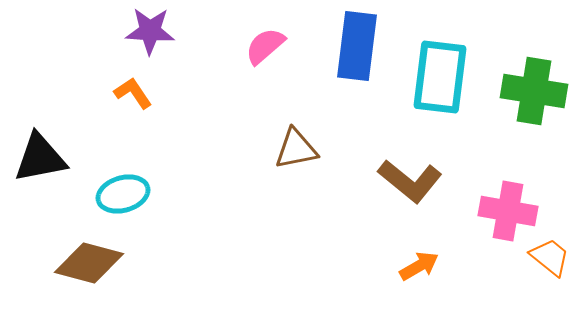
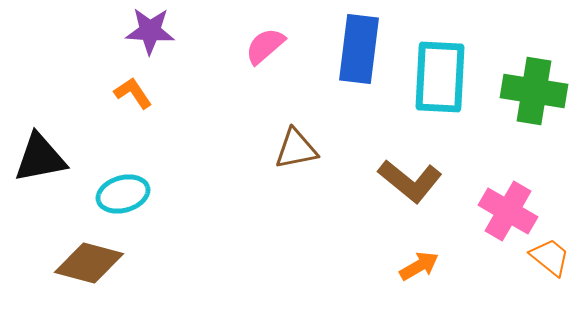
blue rectangle: moved 2 px right, 3 px down
cyan rectangle: rotated 4 degrees counterclockwise
pink cross: rotated 20 degrees clockwise
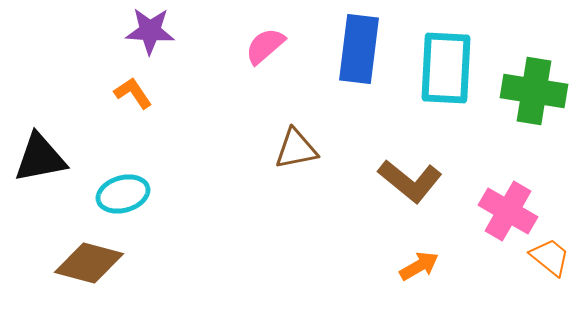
cyan rectangle: moved 6 px right, 9 px up
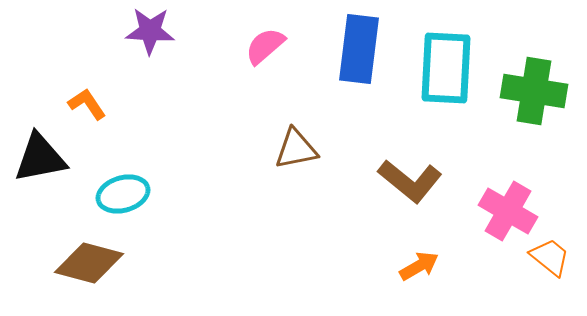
orange L-shape: moved 46 px left, 11 px down
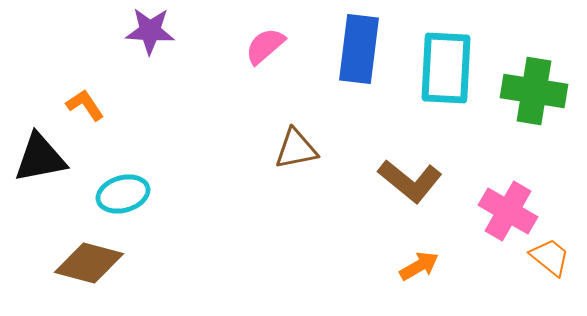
orange L-shape: moved 2 px left, 1 px down
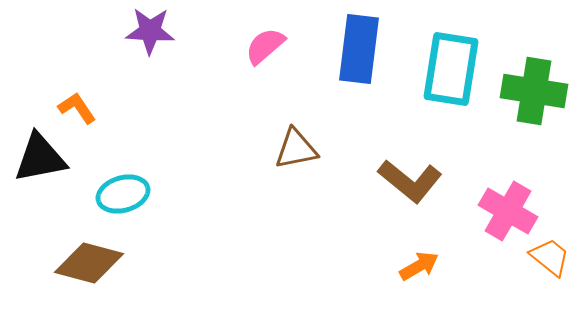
cyan rectangle: moved 5 px right, 1 px down; rotated 6 degrees clockwise
orange L-shape: moved 8 px left, 3 px down
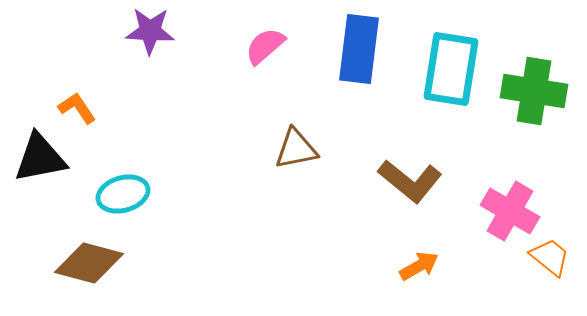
pink cross: moved 2 px right
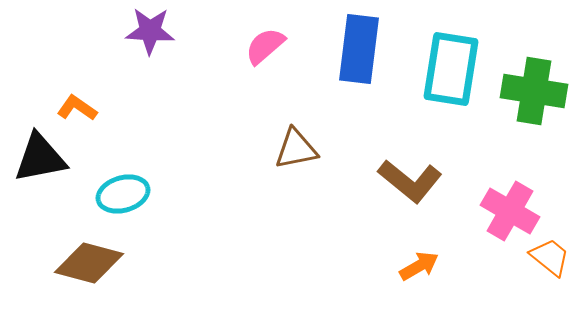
orange L-shape: rotated 21 degrees counterclockwise
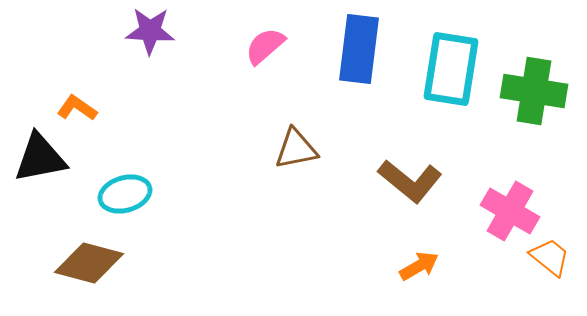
cyan ellipse: moved 2 px right
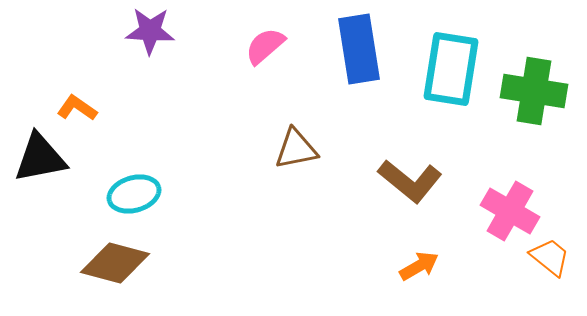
blue rectangle: rotated 16 degrees counterclockwise
cyan ellipse: moved 9 px right
brown diamond: moved 26 px right
